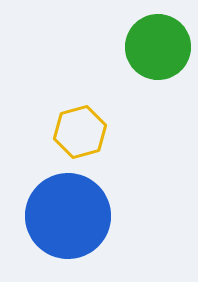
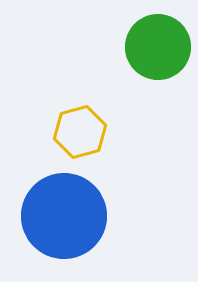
blue circle: moved 4 px left
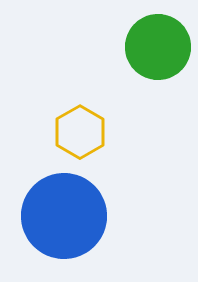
yellow hexagon: rotated 15 degrees counterclockwise
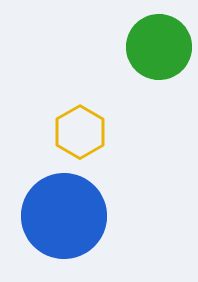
green circle: moved 1 px right
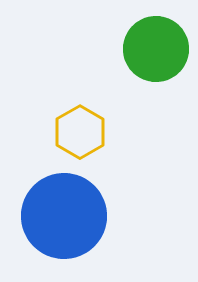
green circle: moved 3 px left, 2 px down
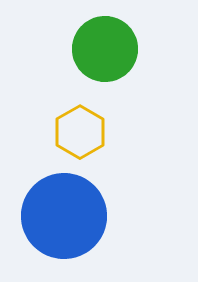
green circle: moved 51 px left
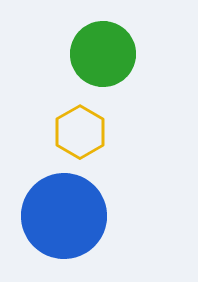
green circle: moved 2 px left, 5 px down
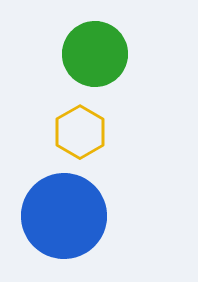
green circle: moved 8 px left
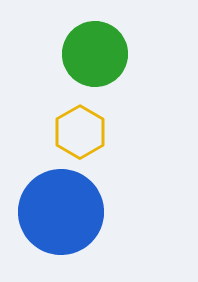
blue circle: moved 3 px left, 4 px up
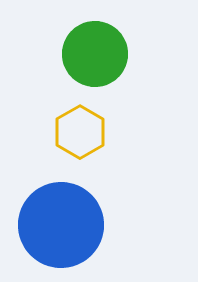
blue circle: moved 13 px down
